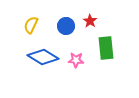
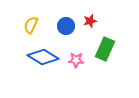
red star: rotated 24 degrees clockwise
green rectangle: moved 1 px left, 1 px down; rotated 30 degrees clockwise
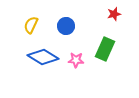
red star: moved 24 px right, 7 px up
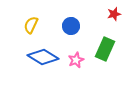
blue circle: moved 5 px right
pink star: rotated 28 degrees counterclockwise
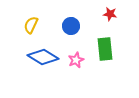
red star: moved 4 px left; rotated 24 degrees clockwise
green rectangle: rotated 30 degrees counterclockwise
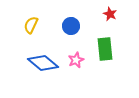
red star: rotated 16 degrees clockwise
blue diamond: moved 6 px down; rotated 8 degrees clockwise
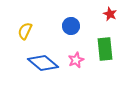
yellow semicircle: moved 6 px left, 6 px down
